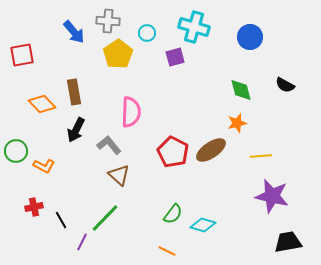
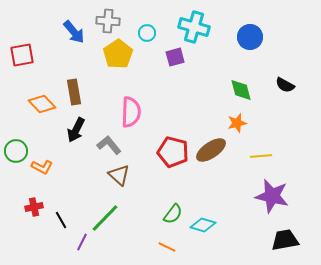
red pentagon: rotated 12 degrees counterclockwise
orange L-shape: moved 2 px left, 1 px down
black trapezoid: moved 3 px left, 2 px up
orange line: moved 4 px up
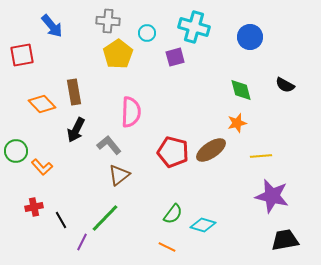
blue arrow: moved 22 px left, 6 px up
orange L-shape: rotated 20 degrees clockwise
brown triangle: rotated 40 degrees clockwise
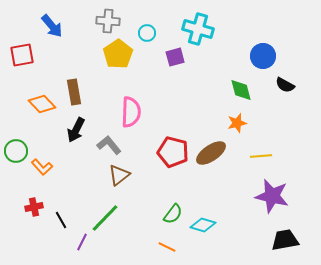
cyan cross: moved 4 px right, 2 px down
blue circle: moved 13 px right, 19 px down
brown ellipse: moved 3 px down
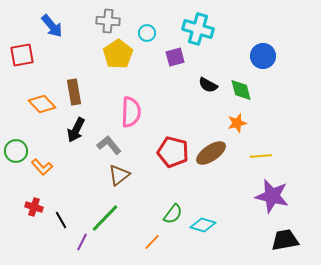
black semicircle: moved 77 px left
red cross: rotated 30 degrees clockwise
orange line: moved 15 px left, 5 px up; rotated 72 degrees counterclockwise
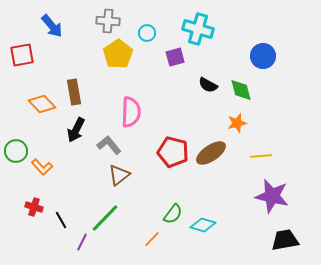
orange line: moved 3 px up
